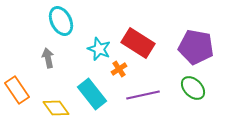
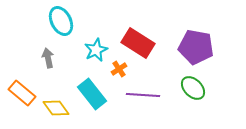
cyan star: moved 3 px left, 1 px down; rotated 25 degrees clockwise
orange rectangle: moved 5 px right, 3 px down; rotated 16 degrees counterclockwise
purple line: rotated 16 degrees clockwise
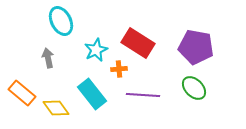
orange cross: rotated 28 degrees clockwise
green ellipse: moved 1 px right
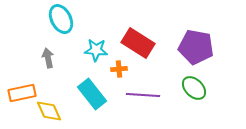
cyan ellipse: moved 2 px up
cyan star: rotated 30 degrees clockwise
orange rectangle: rotated 52 degrees counterclockwise
yellow diamond: moved 7 px left, 3 px down; rotated 12 degrees clockwise
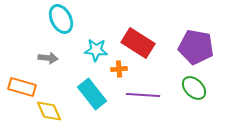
gray arrow: rotated 108 degrees clockwise
orange rectangle: moved 6 px up; rotated 28 degrees clockwise
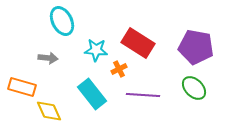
cyan ellipse: moved 1 px right, 2 px down
orange cross: rotated 21 degrees counterclockwise
